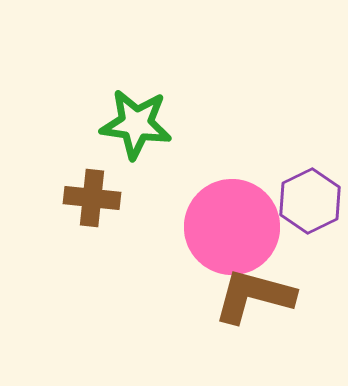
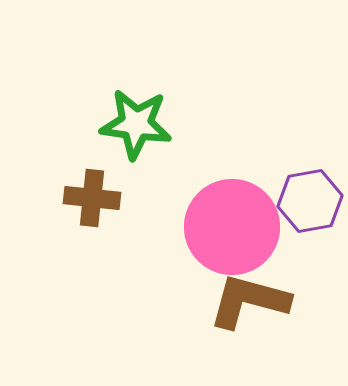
purple hexagon: rotated 16 degrees clockwise
brown L-shape: moved 5 px left, 5 px down
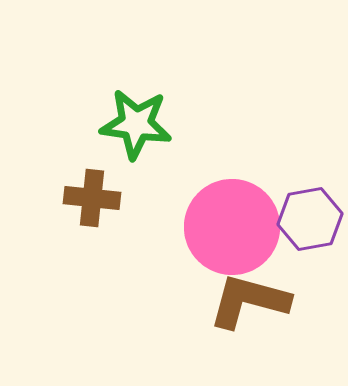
purple hexagon: moved 18 px down
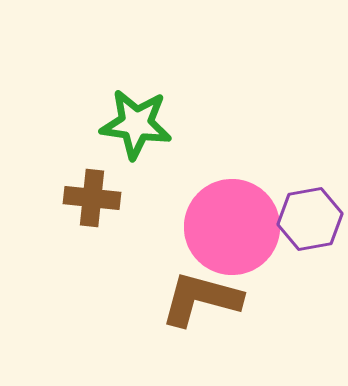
brown L-shape: moved 48 px left, 2 px up
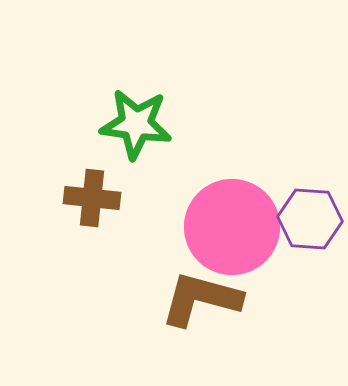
purple hexagon: rotated 14 degrees clockwise
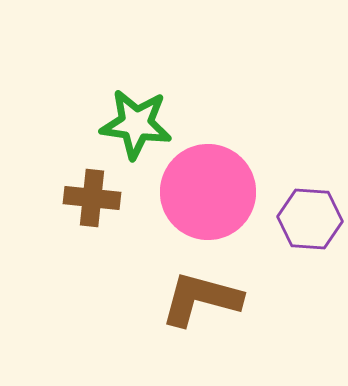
pink circle: moved 24 px left, 35 px up
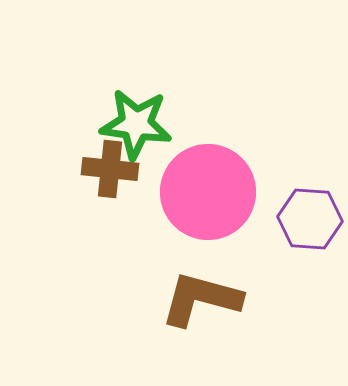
brown cross: moved 18 px right, 29 px up
